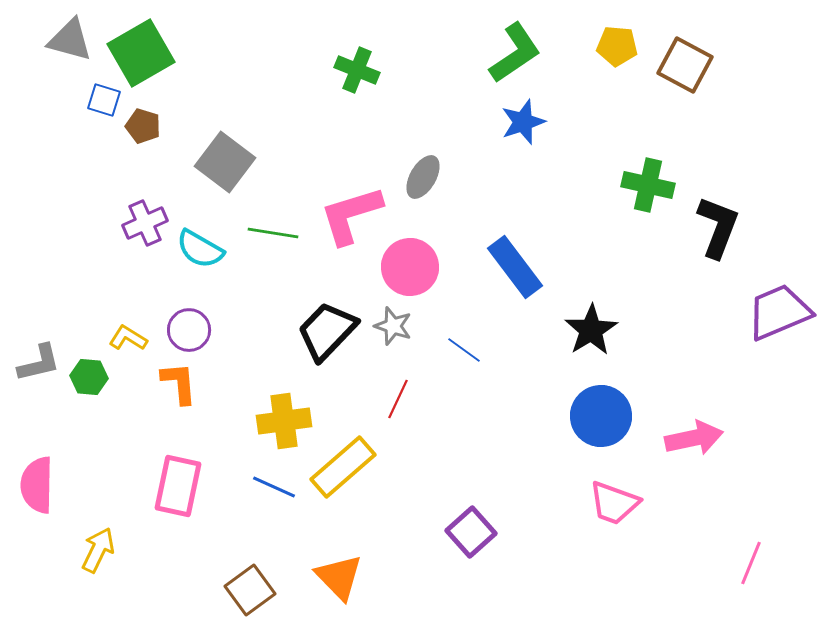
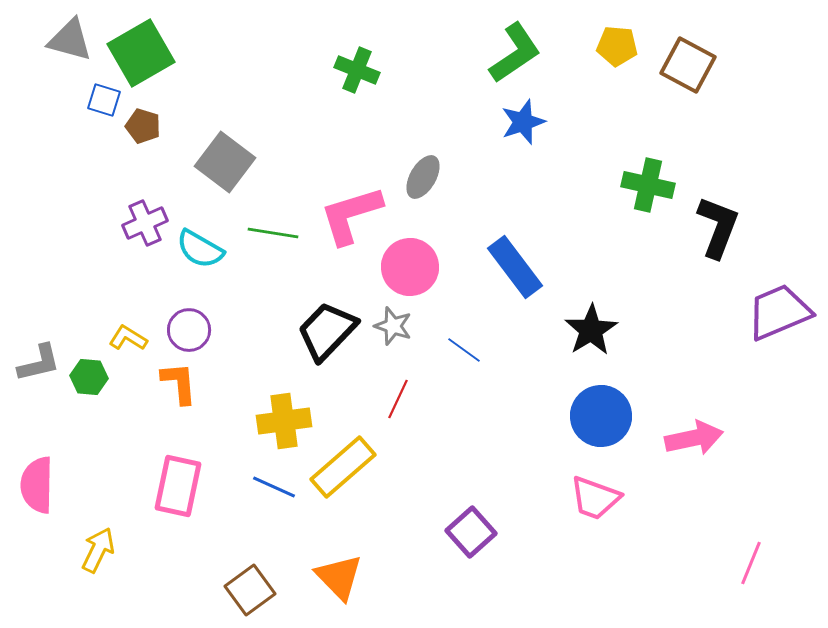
brown square at (685, 65): moved 3 px right
pink trapezoid at (614, 503): moved 19 px left, 5 px up
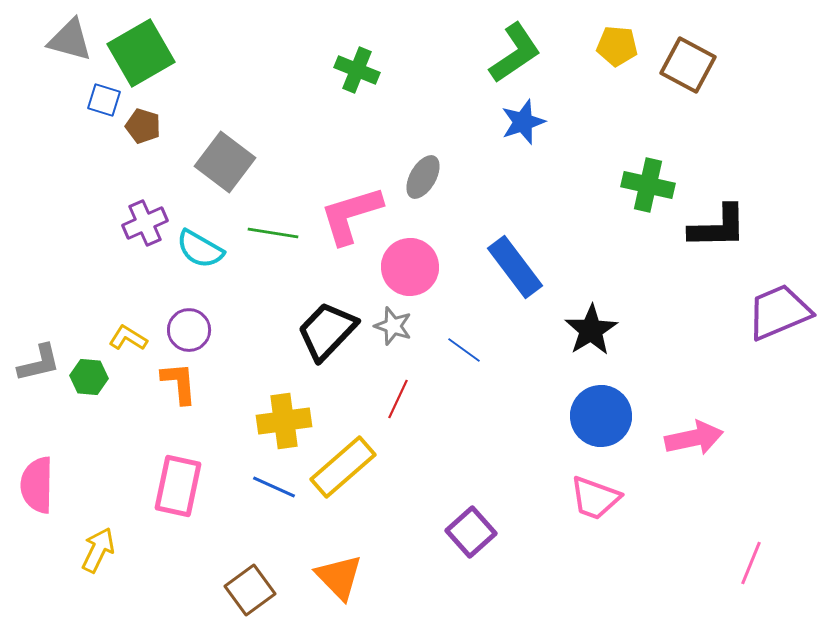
black L-shape at (718, 227): rotated 68 degrees clockwise
